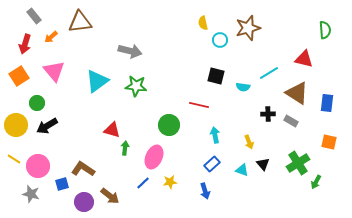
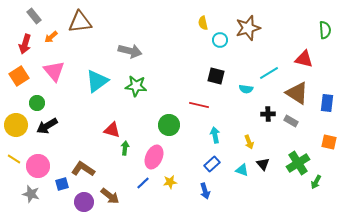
cyan semicircle at (243, 87): moved 3 px right, 2 px down
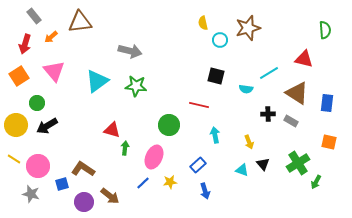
blue rectangle at (212, 164): moved 14 px left, 1 px down
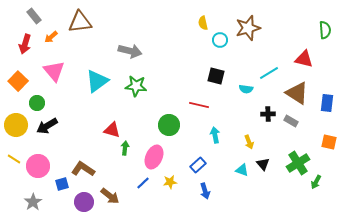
orange square at (19, 76): moved 1 px left, 5 px down; rotated 12 degrees counterclockwise
gray star at (31, 194): moved 2 px right, 8 px down; rotated 24 degrees clockwise
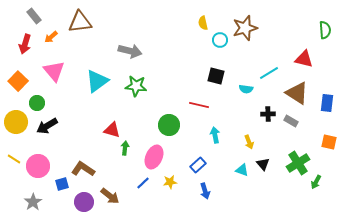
brown star at (248, 28): moved 3 px left
yellow circle at (16, 125): moved 3 px up
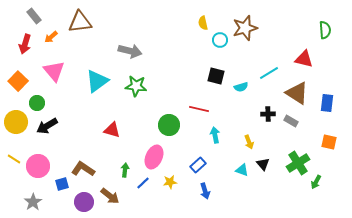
cyan semicircle at (246, 89): moved 5 px left, 2 px up; rotated 24 degrees counterclockwise
red line at (199, 105): moved 4 px down
green arrow at (125, 148): moved 22 px down
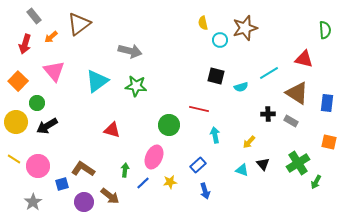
brown triangle at (80, 22): moved 1 px left, 2 px down; rotated 30 degrees counterclockwise
yellow arrow at (249, 142): rotated 64 degrees clockwise
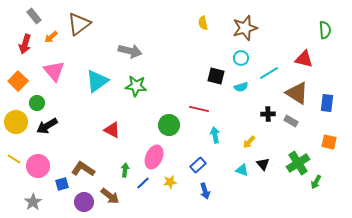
cyan circle at (220, 40): moved 21 px right, 18 px down
red triangle at (112, 130): rotated 12 degrees clockwise
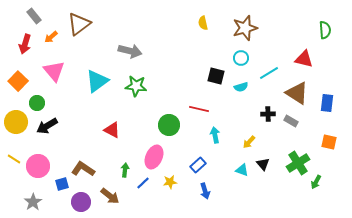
purple circle at (84, 202): moved 3 px left
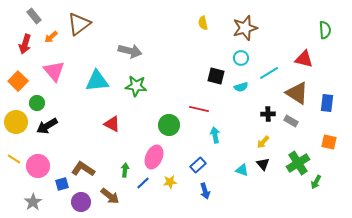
cyan triangle at (97, 81): rotated 30 degrees clockwise
red triangle at (112, 130): moved 6 px up
yellow arrow at (249, 142): moved 14 px right
